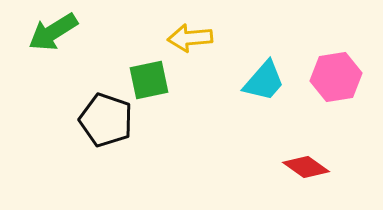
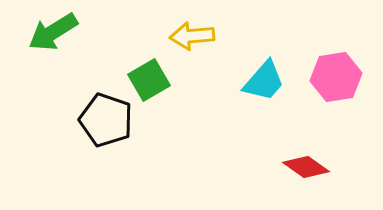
yellow arrow: moved 2 px right, 2 px up
green square: rotated 18 degrees counterclockwise
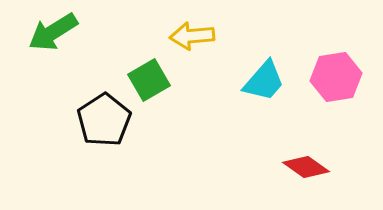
black pentagon: moved 2 px left; rotated 20 degrees clockwise
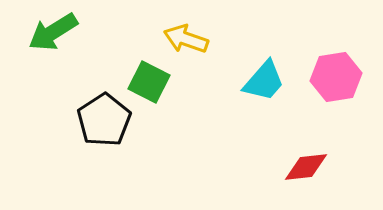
yellow arrow: moved 6 px left, 3 px down; rotated 24 degrees clockwise
green square: moved 2 px down; rotated 33 degrees counterclockwise
red diamond: rotated 42 degrees counterclockwise
